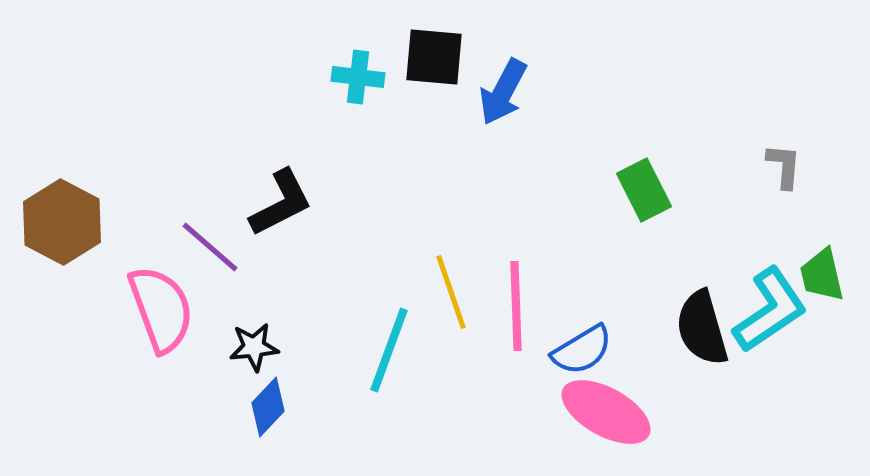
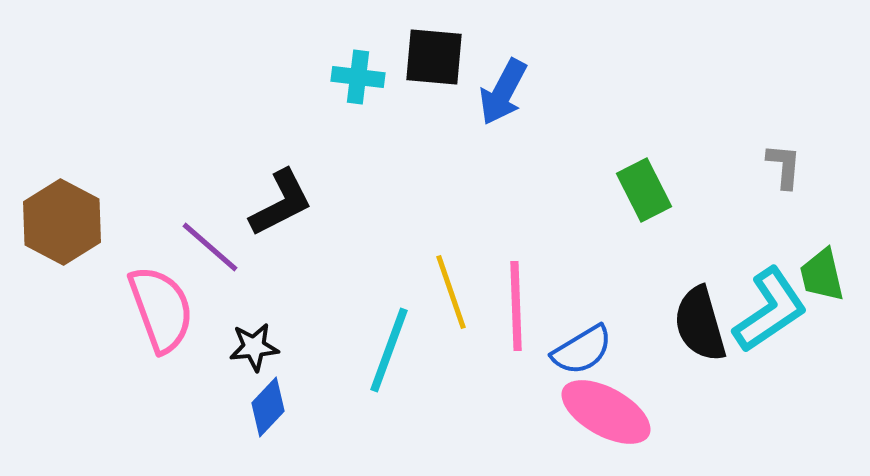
black semicircle: moved 2 px left, 4 px up
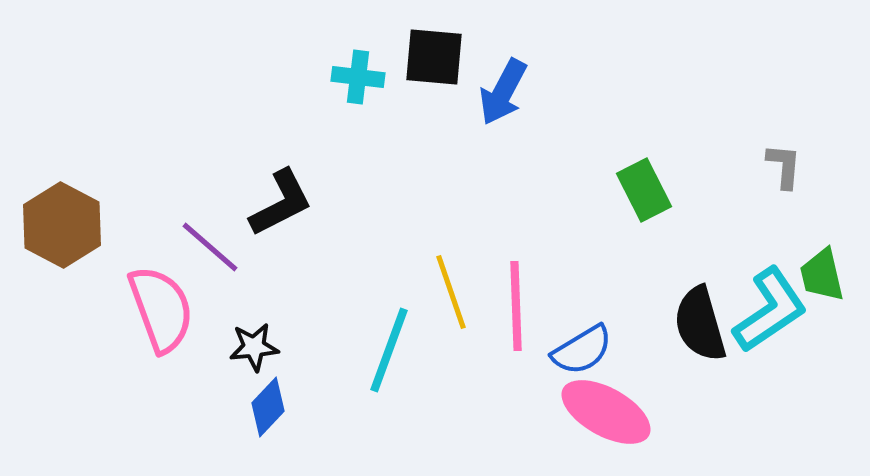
brown hexagon: moved 3 px down
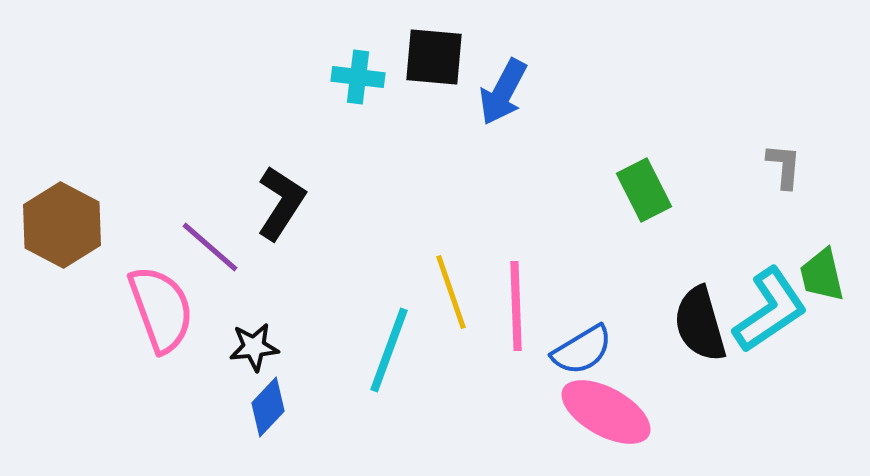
black L-shape: rotated 30 degrees counterclockwise
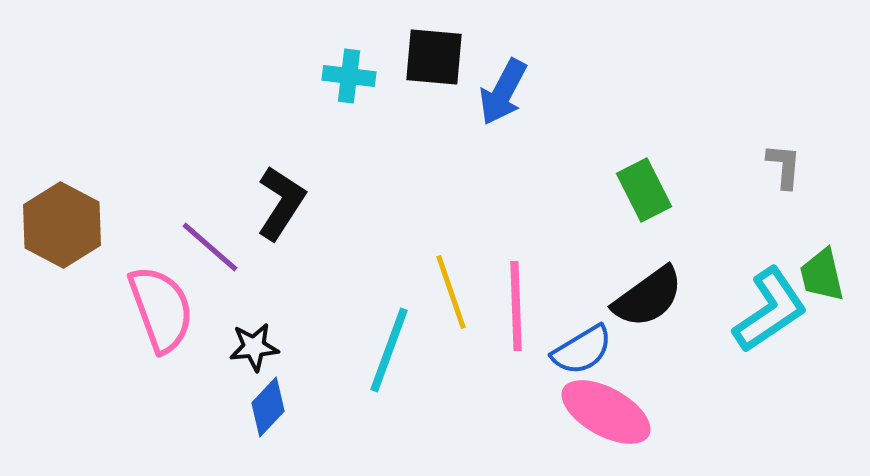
cyan cross: moved 9 px left, 1 px up
black semicircle: moved 52 px left, 27 px up; rotated 110 degrees counterclockwise
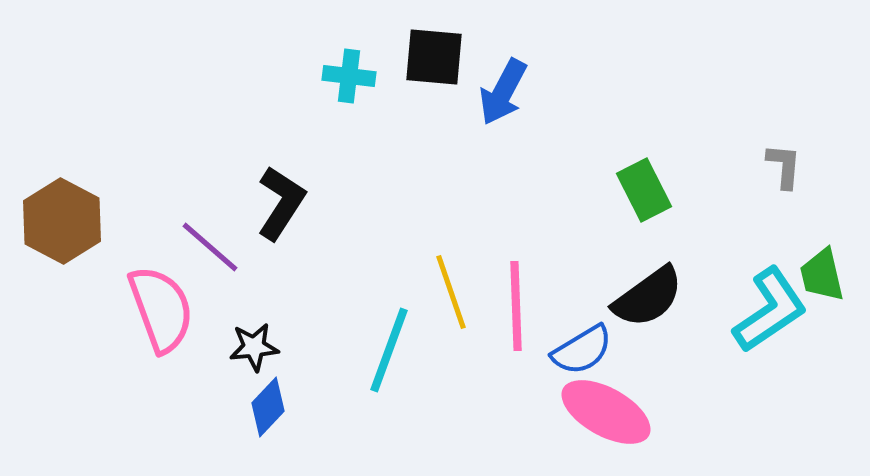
brown hexagon: moved 4 px up
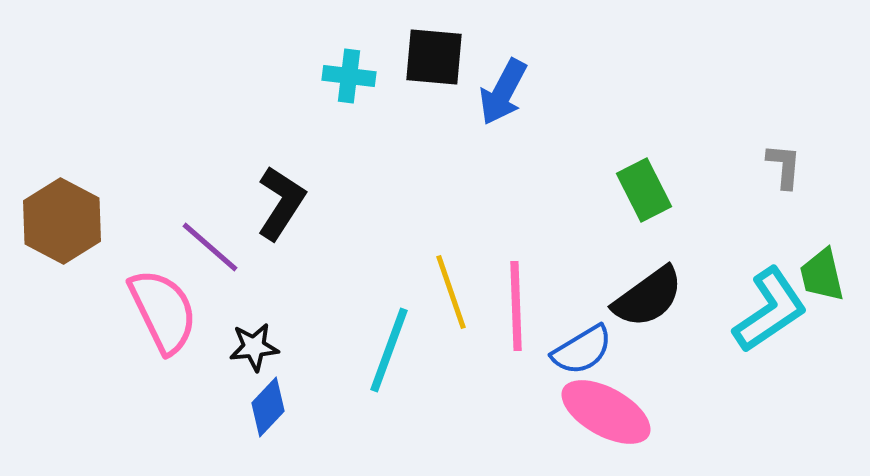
pink semicircle: moved 2 px right, 2 px down; rotated 6 degrees counterclockwise
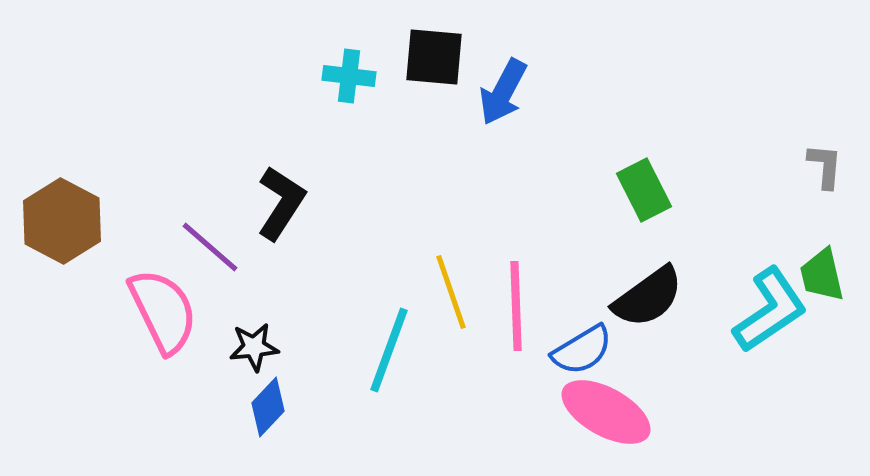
gray L-shape: moved 41 px right
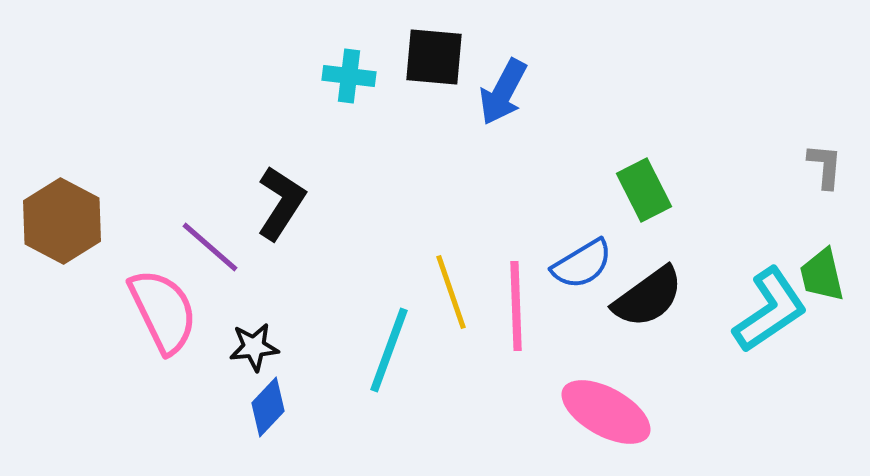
blue semicircle: moved 86 px up
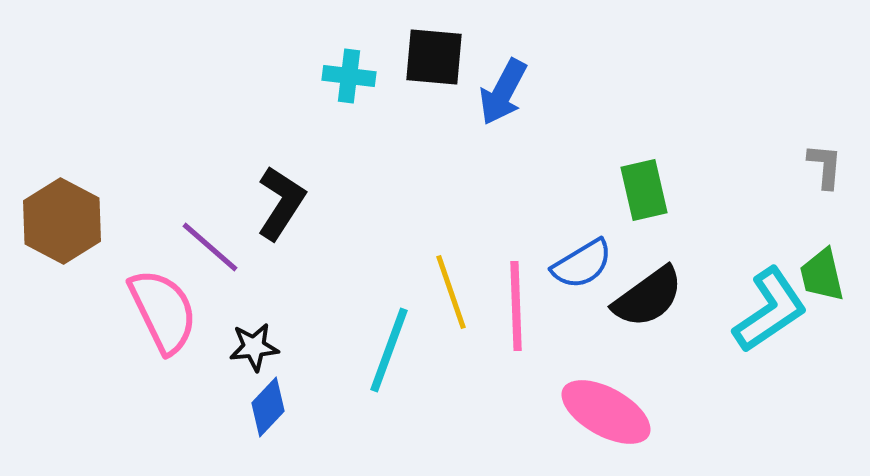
green rectangle: rotated 14 degrees clockwise
